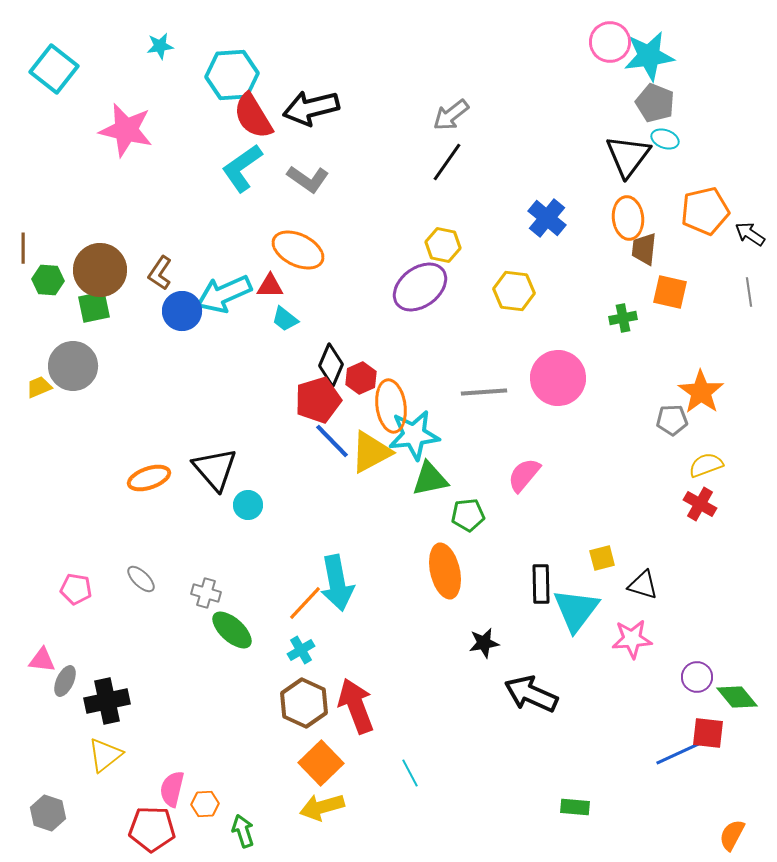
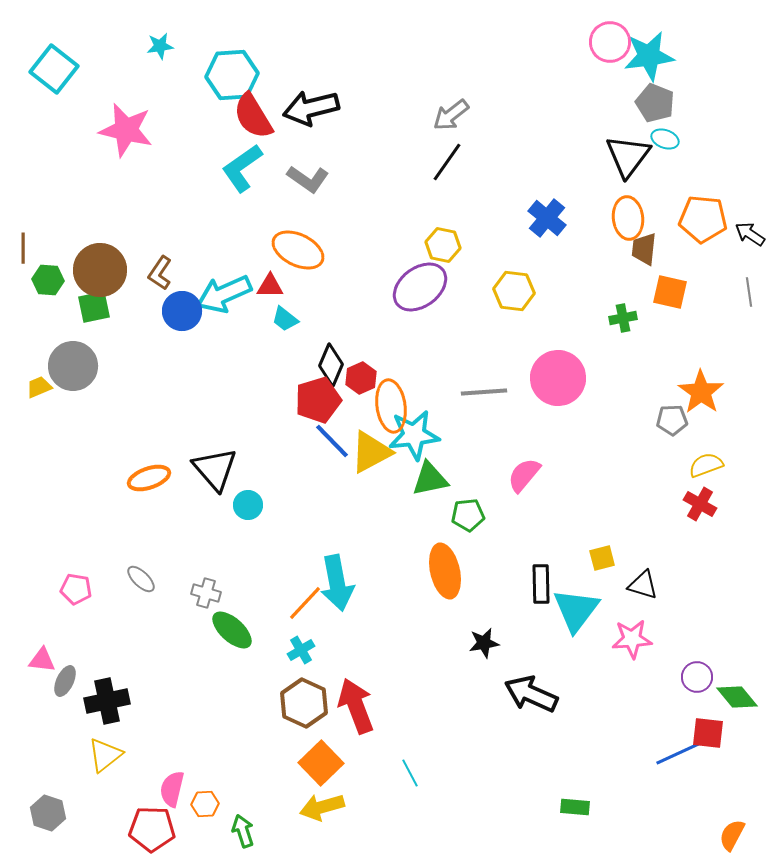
orange pentagon at (705, 211): moved 2 px left, 8 px down; rotated 18 degrees clockwise
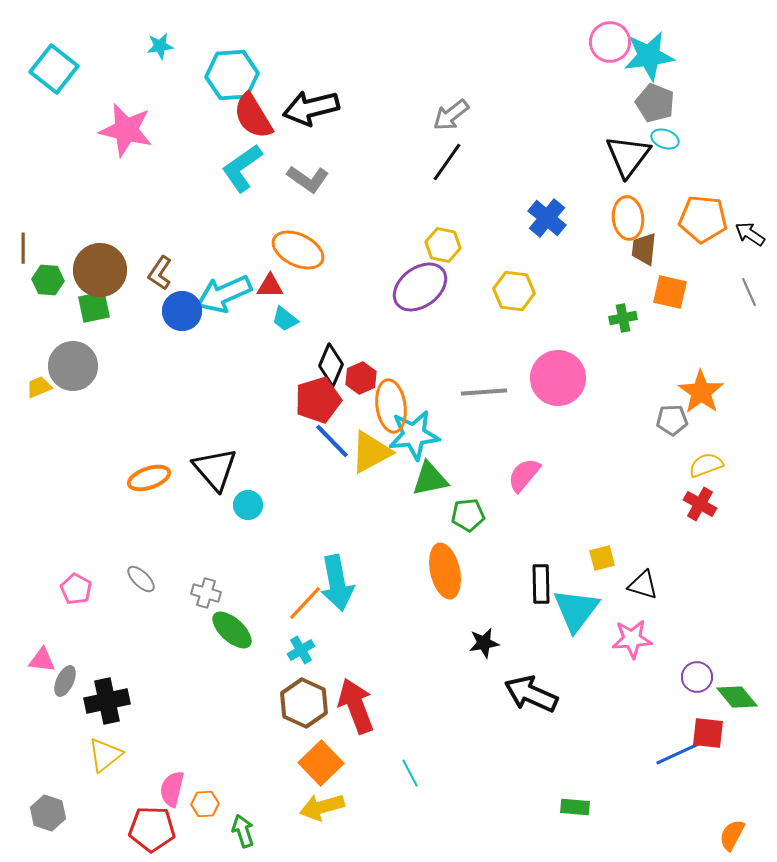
gray line at (749, 292): rotated 16 degrees counterclockwise
pink pentagon at (76, 589): rotated 20 degrees clockwise
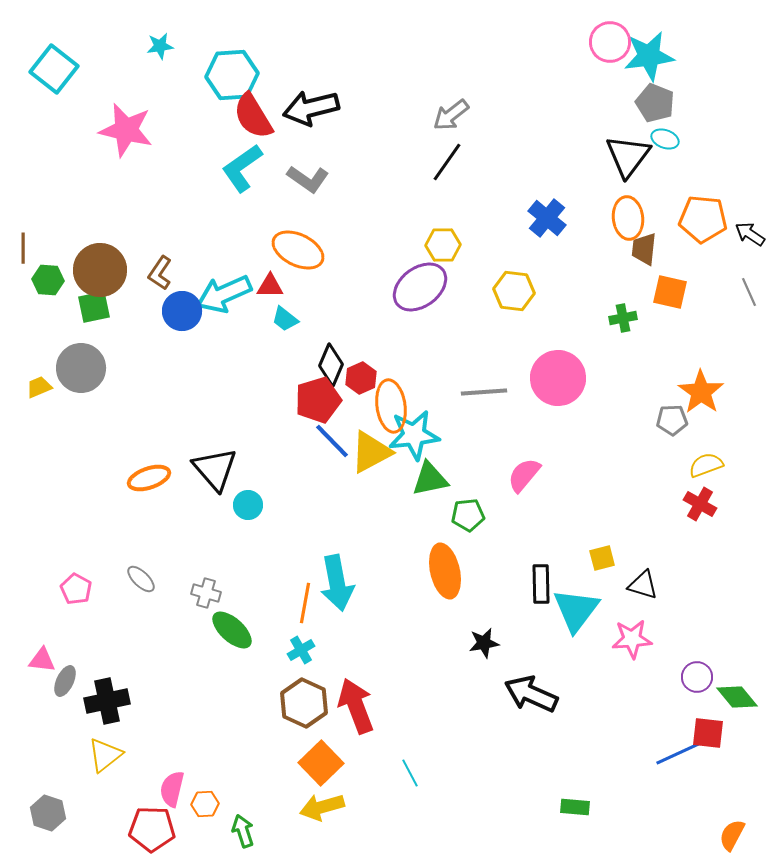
yellow hexagon at (443, 245): rotated 12 degrees counterclockwise
gray circle at (73, 366): moved 8 px right, 2 px down
orange line at (305, 603): rotated 33 degrees counterclockwise
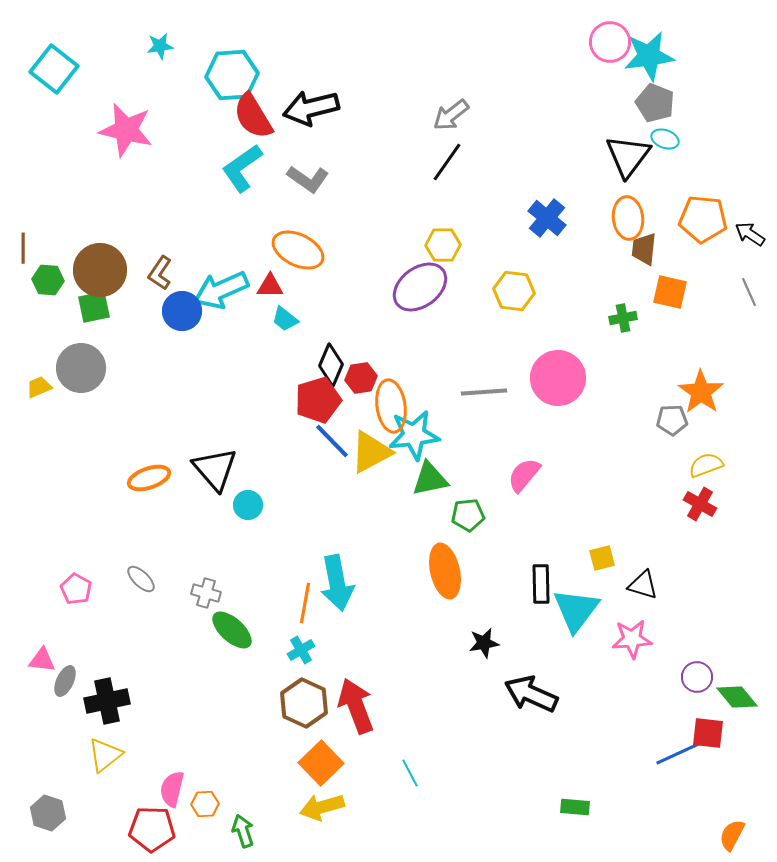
cyan arrow at (224, 294): moved 3 px left, 4 px up
red hexagon at (361, 378): rotated 16 degrees clockwise
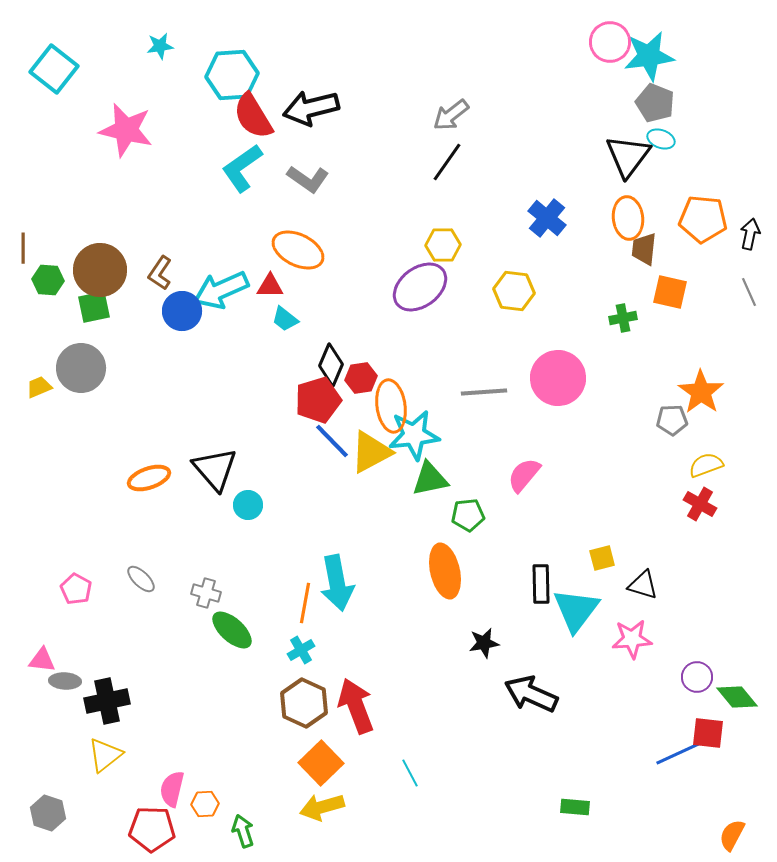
cyan ellipse at (665, 139): moved 4 px left
black arrow at (750, 234): rotated 68 degrees clockwise
gray ellipse at (65, 681): rotated 68 degrees clockwise
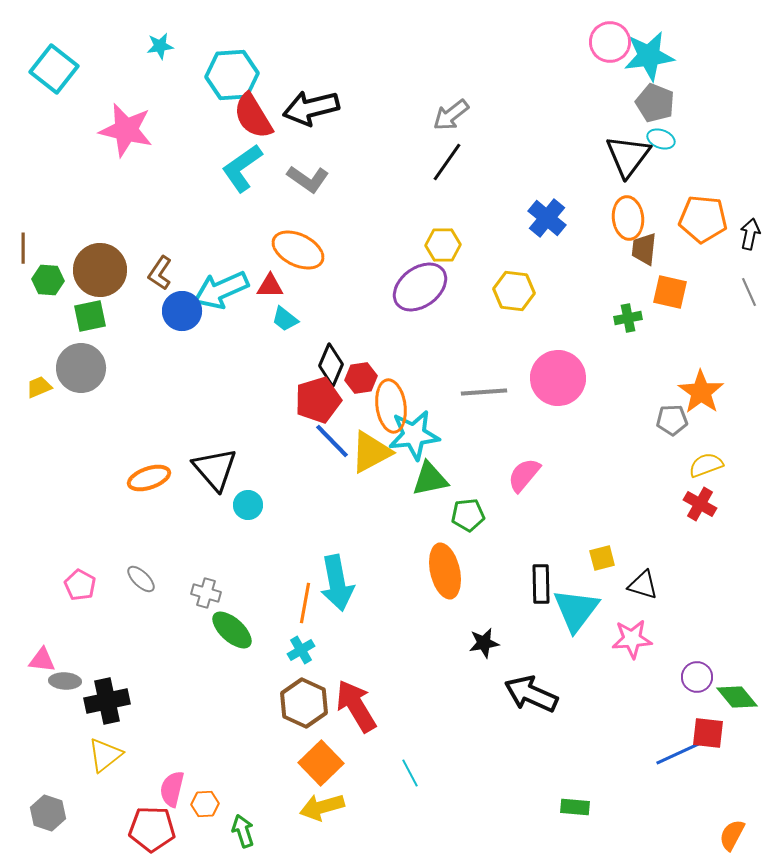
green square at (94, 307): moved 4 px left, 9 px down
green cross at (623, 318): moved 5 px right
pink pentagon at (76, 589): moved 4 px right, 4 px up
red arrow at (356, 706): rotated 10 degrees counterclockwise
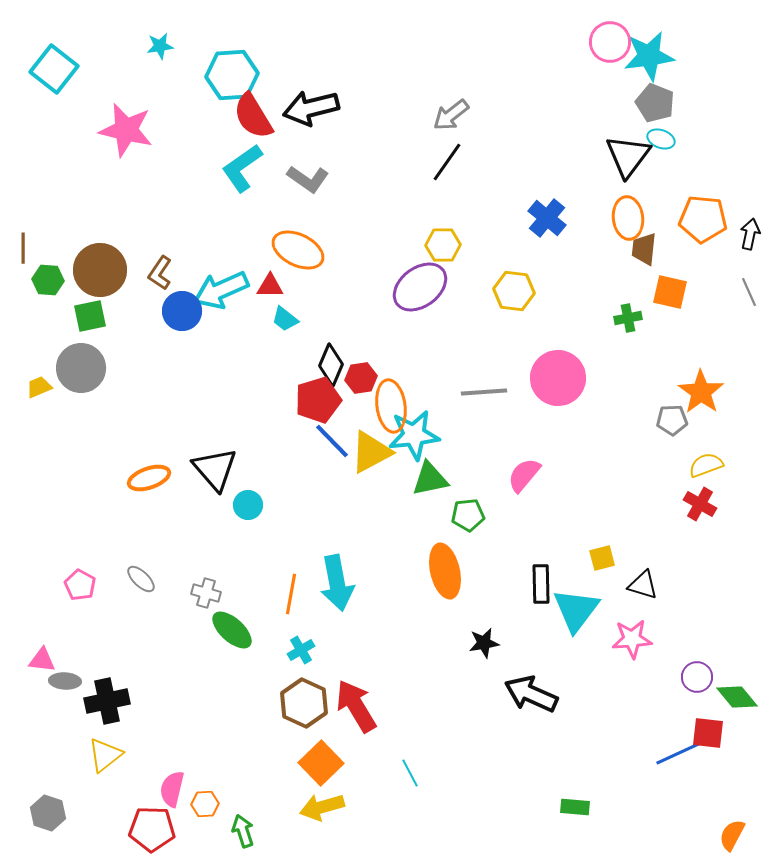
orange line at (305, 603): moved 14 px left, 9 px up
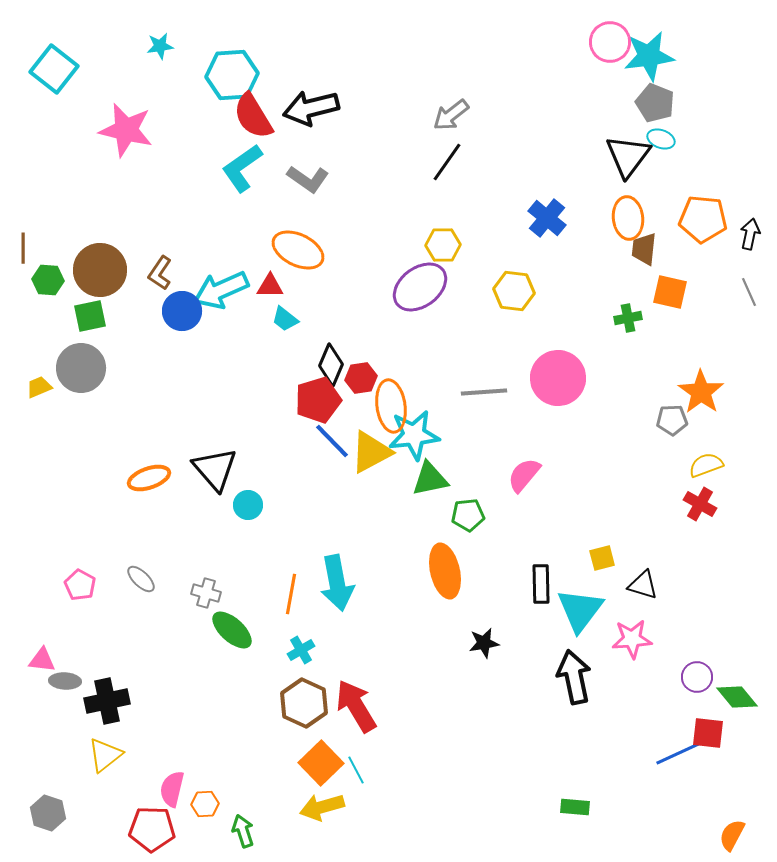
cyan triangle at (576, 610): moved 4 px right
black arrow at (531, 694): moved 43 px right, 17 px up; rotated 54 degrees clockwise
cyan line at (410, 773): moved 54 px left, 3 px up
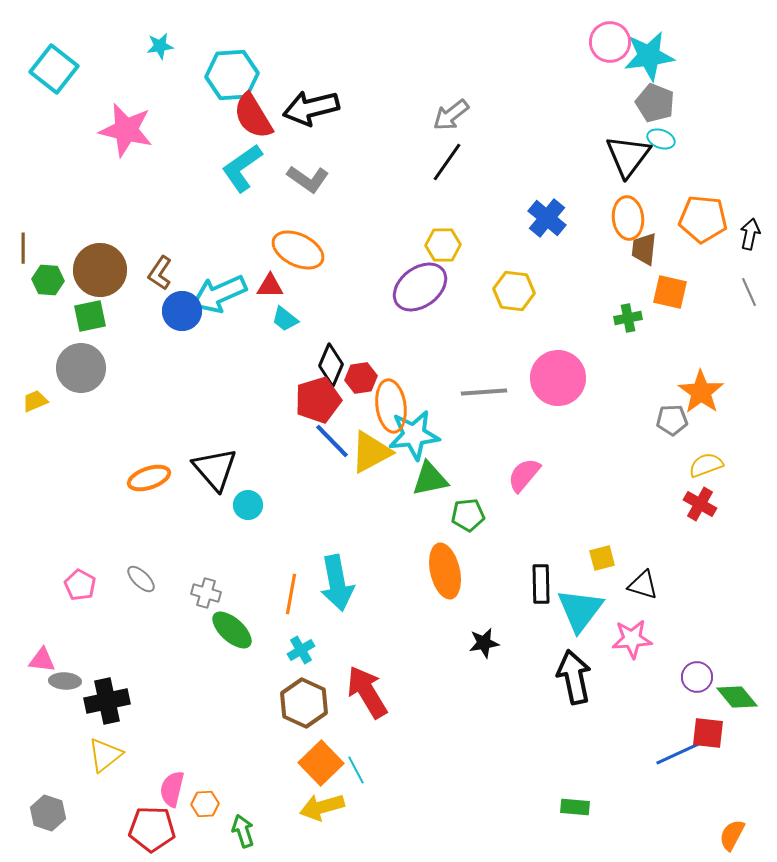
cyan arrow at (221, 290): moved 2 px left, 4 px down
yellow trapezoid at (39, 387): moved 4 px left, 14 px down
red arrow at (356, 706): moved 11 px right, 14 px up
